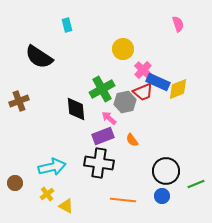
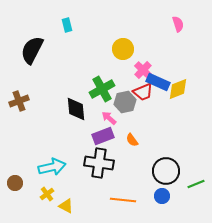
black semicircle: moved 7 px left, 7 px up; rotated 84 degrees clockwise
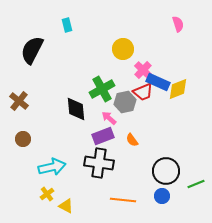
brown cross: rotated 30 degrees counterclockwise
brown circle: moved 8 px right, 44 px up
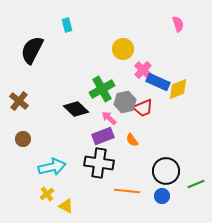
red trapezoid: moved 16 px down
black diamond: rotated 40 degrees counterclockwise
orange line: moved 4 px right, 9 px up
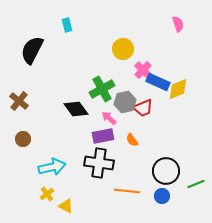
black diamond: rotated 10 degrees clockwise
purple rectangle: rotated 10 degrees clockwise
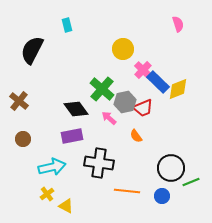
blue rectangle: rotated 20 degrees clockwise
green cross: rotated 20 degrees counterclockwise
purple rectangle: moved 31 px left
orange semicircle: moved 4 px right, 4 px up
black circle: moved 5 px right, 3 px up
green line: moved 5 px left, 2 px up
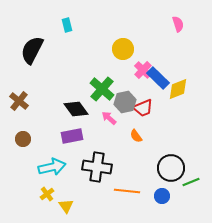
blue rectangle: moved 4 px up
black cross: moved 2 px left, 4 px down
yellow triangle: rotated 28 degrees clockwise
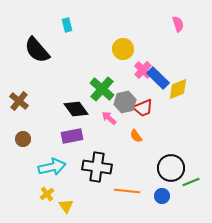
black semicircle: moved 5 px right; rotated 68 degrees counterclockwise
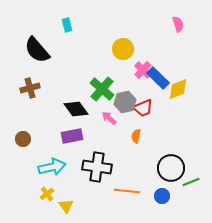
brown cross: moved 11 px right, 13 px up; rotated 36 degrees clockwise
orange semicircle: rotated 48 degrees clockwise
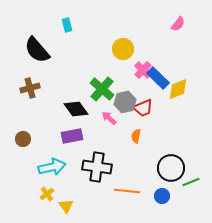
pink semicircle: rotated 56 degrees clockwise
